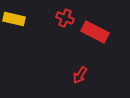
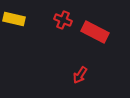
red cross: moved 2 px left, 2 px down
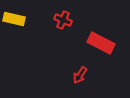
red rectangle: moved 6 px right, 11 px down
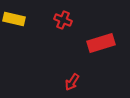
red rectangle: rotated 44 degrees counterclockwise
red arrow: moved 8 px left, 7 px down
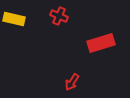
red cross: moved 4 px left, 4 px up
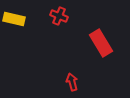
red rectangle: rotated 76 degrees clockwise
red arrow: rotated 132 degrees clockwise
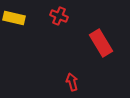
yellow rectangle: moved 1 px up
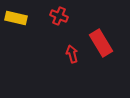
yellow rectangle: moved 2 px right
red arrow: moved 28 px up
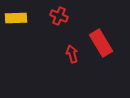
yellow rectangle: rotated 15 degrees counterclockwise
